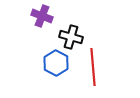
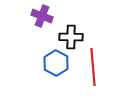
black cross: rotated 15 degrees counterclockwise
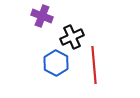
black cross: moved 1 px right; rotated 25 degrees counterclockwise
red line: moved 1 px right, 2 px up
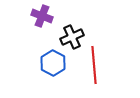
blue hexagon: moved 3 px left
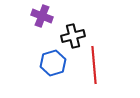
black cross: moved 1 px right, 1 px up; rotated 10 degrees clockwise
blue hexagon: rotated 15 degrees clockwise
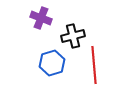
purple cross: moved 1 px left, 2 px down
blue hexagon: moved 1 px left
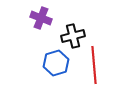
blue hexagon: moved 4 px right
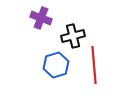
blue hexagon: moved 2 px down
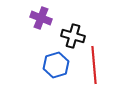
black cross: rotated 30 degrees clockwise
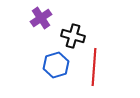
purple cross: rotated 35 degrees clockwise
red line: moved 2 px down; rotated 9 degrees clockwise
